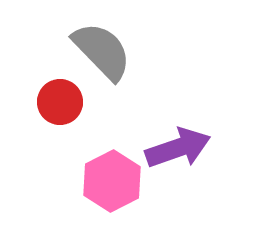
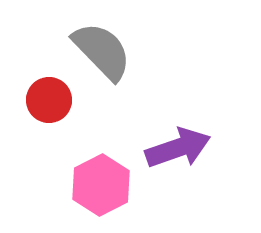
red circle: moved 11 px left, 2 px up
pink hexagon: moved 11 px left, 4 px down
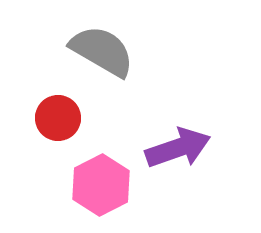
gray semicircle: rotated 16 degrees counterclockwise
red circle: moved 9 px right, 18 px down
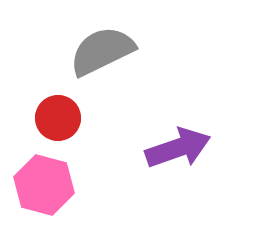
gray semicircle: rotated 56 degrees counterclockwise
pink hexagon: moved 57 px left; rotated 18 degrees counterclockwise
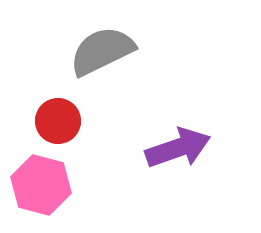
red circle: moved 3 px down
pink hexagon: moved 3 px left
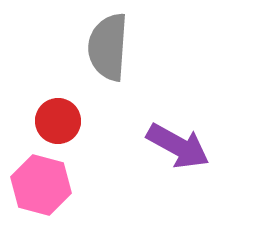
gray semicircle: moved 6 px right, 4 px up; rotated 60 degrees counterclockwise
purple arrow: moved 2 px up; rotated 48 degrees clockwise
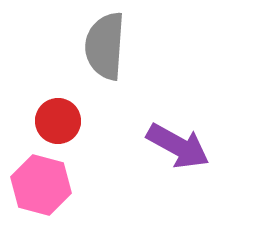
gray semicircle: moved 3 px left, 1 px up
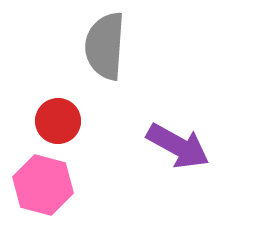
pink hexagon: moved 2 px right
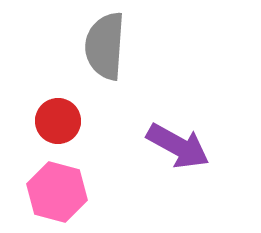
pink hexagon: moved 14 px right, 7 px down
